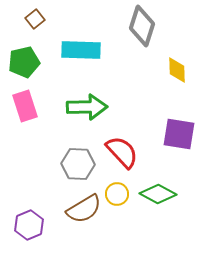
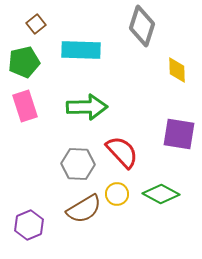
brown square: moved 1 px right, 5 px down
green diamond: moved 3 px right
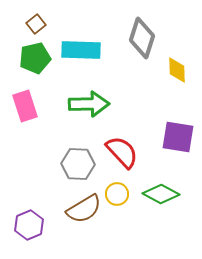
gray diamond: moved 12 px down
green pentagon: moved 11 px right, 4 px up
green arrow: moved 2 px right, 3 px up
purple square: moved 1 px left, 3 px down
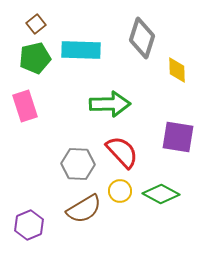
green arrow: moved 21 px right
yellow circle: moved 3 px right, 3 px up
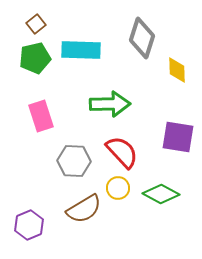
pink rectangle: moved 16 px right, 10 px down
gray hexagon: moved 4 px left, 3 px up
yellow circle: moved 2 px left, 3 px up
